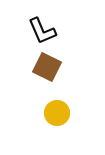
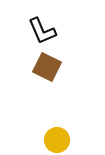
yellow circle: moved 27 px down
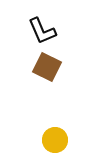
yellow circle: moved 2 px left
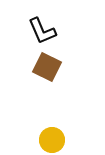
yellow circle: moved 3 px left
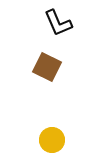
black L-shape: moved 16 px right, 8 px up
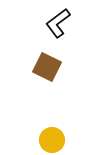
black L-shape: rotated 76 degrees clockwise
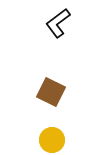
brown square: moved 4 px right, 25 px down
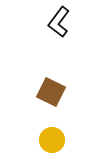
black L-shape: moved 1 px right, 1 px up; rotated 16 degrees counterclockwise
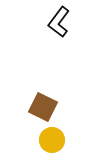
brown square: moved 8 px left, 15 px down
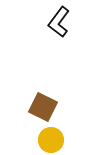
yellow circle: moved 1 px left
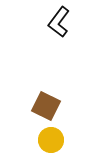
brown square: moved 3 px right, 1 px up
